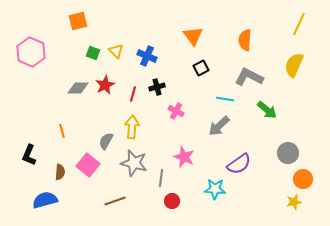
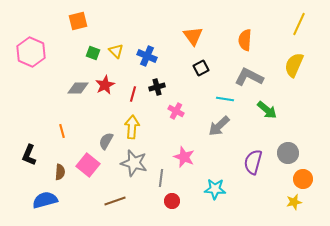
purple semicircle: moved 14 px right, 2 px up; rotated 140 degrees clockwise
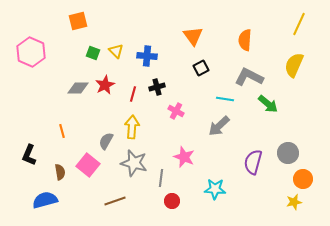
blue cross: rotated 18 degrees counterclockwise
green arrow: moved 1 px right, 6 px up
brown semicircle: rotated 14 degrees counterclockwise
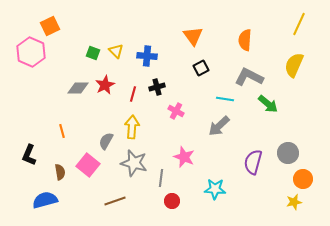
orange square: moved 28 px left, 5 px down; rotated 12 degrees counterclockwise
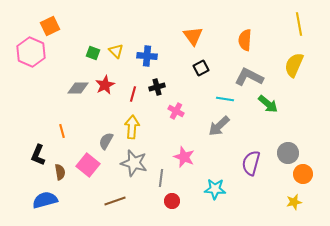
yellow line: rotated 35 degrees counterclockwise
black L-shape: moved 9 px right
purple semicircle: moved 2 px left, 1 px down
orange circle: moved 5 px up
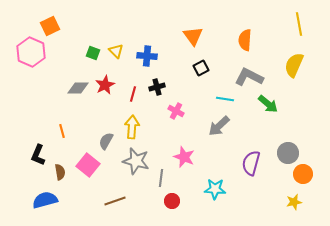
gray star: moved 2 px right, 2 px up
